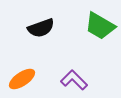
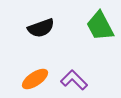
green trapezoid: rotated 32 degrees clockwise
orange ellipse: moved 13 px right
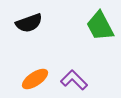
black semicircle: moved 12 px left, 5 px up
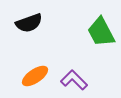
green trapezoid: moved 1 px right, 6 px down
orange ellipse: moved 3 px up
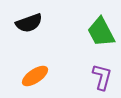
purple L-shape: moved 28 px right, 3 px up; rotated 60 degrees clockwise
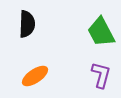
black semicircle: moved 2 px left, 1 px down; rotated 68 degrees counterclockwise
purple L-shape: moved 1 px left, 2 px up
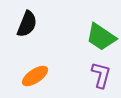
black semicircle: rotated 20 degrees clockwise
green trapezoid: moved 5 px down; rotated 28 degrees counterclockwise
